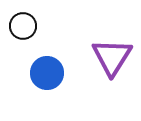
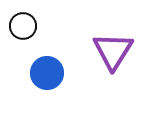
purple triangle: moved 1 px right, 6 px up
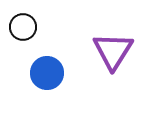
black circle: moved 1 px down
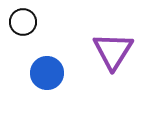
black circle: moved 5 px up
